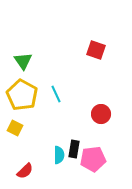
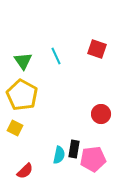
red square: moved 1 px right, 1 px up
cyan line: moved 38 px up
cyan semicircle: rotated 12 degrees clockwise
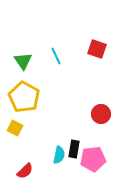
yellow pentagon: moved 2 px right, 2 px down
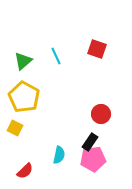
green triangle: rotated 24 degrees clockwise
black rectangle: moved 16 px right, 7 px up; rotated 24 degrees clockwise
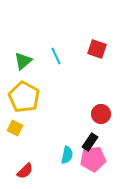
cyan semicircle: moved 8 px right
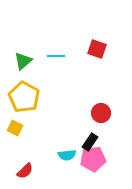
cyan line: rotated 66 degrees counterclockwise
red circle: moved 1 px up
cyan semicircle: rotated 72 degrees clockwise
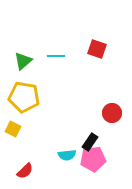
yellow pentagon: rotated 20 degrees counterclockwise
red circle: moved 11 px right
yellow square: moved 2 px left, 1 px down
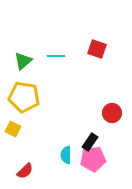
cyan semicircle: moved 1 px left; rotated 96 degrees clockwise
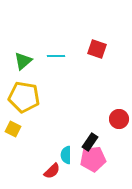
red circle: moved 7 px right, 6 px down
red semicircle: moved 27 px right
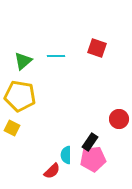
red square: moved 1 px up
yellow pentagon: moved 4 px left, 1 px up
yellow square: moved 1 px left, 1 px up
